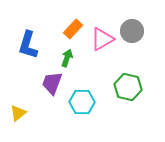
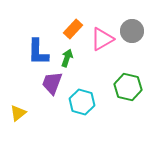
blue L-shape: moved 10 px right, 7 px down; rotated 16 degrees counterclockwise
cyan hexagon: rotated 15 degrees clockwise
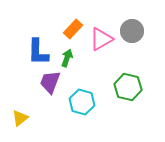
pink triangle: moved 1 px left
purple trapezoid: moved 2 px left, 1 px up
yellow triangle: moved 2 px right, 5 px down
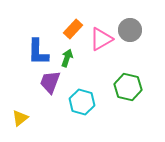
gray circle: moved 2 px left, 1 px up
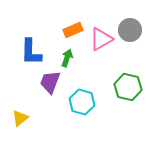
orange rectangle: moved 1 px down; rotated 24 degrees clockwise
blue L-shape: moved 7 px left
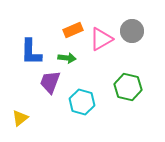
gray circle: moved 2 px right, 1 px down
green arrow: rotated 78 degrees clockwise
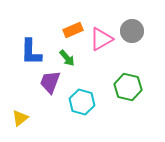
green arrow: rotated 42 degrees clockwise
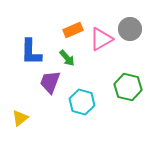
gray circle: moved 2 px left, 2 px up
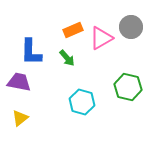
gray circle: moved 1 px right, 2 px up
pink triangle: moved 1 px up
purple trapezoid: moved 31 px left; rotated 80 degrees clockwise
